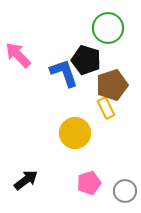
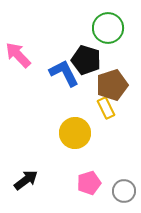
blue L-shape: rotated 8 degrees counterclockwise
gray circle: moved 1 px left
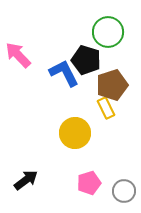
green circle: moved 4 px down
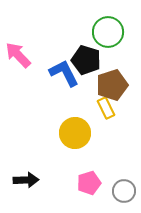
black arrow: rotated 35 degrees clockwise
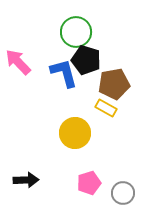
green circle: moved 32 px left
pink arrow: moved 7 px down
blue L-shape: rotated 12 degrees clockwise
brown pentagon: moved 2 px right, 1 px up; rotated 8 degrees clockwise
yellow rectangle: rotated 35 degrees counterclockwise
gray circle: moved 1 px left, 2 px down
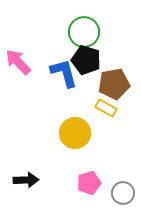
green circle: moved 8 px right
